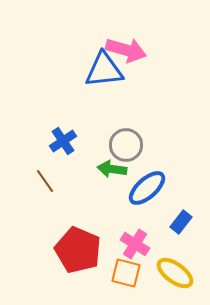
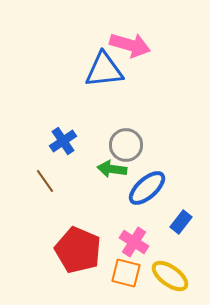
pink arrow: moved 4 px right, 5 px up
pink cross: moved 1 px left, 2 px up
yellow ellipse: moved 5 px left, 3 px down
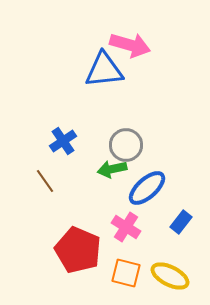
green arrow: rotated 20 degrees counterclockwise
pink cross: moved 8 px left, 15 px up
yellow ellipse: rotated 9 degrees counterclockwise
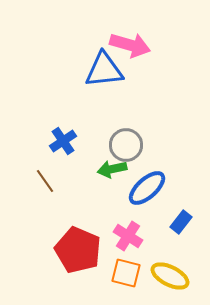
pink cross: moved 2 px right, 9 px down
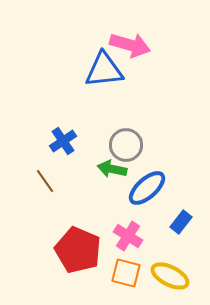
green arrow: rotated 24 degrees clockwise
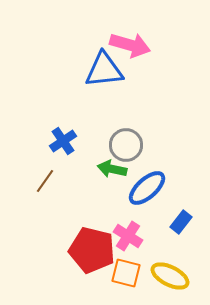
brown line: rotated 70 degrees clockwise
red pentagon: moved 14 px right; rotated 9 degrees counterclockwise
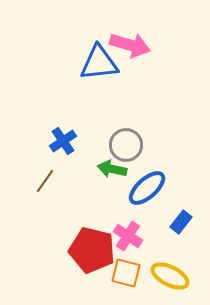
blue triangle: moved 5 px left, 7 px up
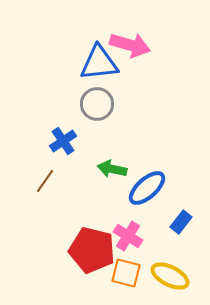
gray circle: moved 29 px left, 41 px up
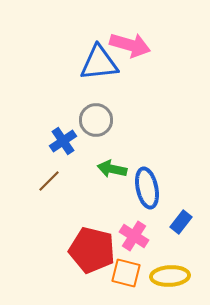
gray circle: moved 1 px left, 16 px down
brown line: moved 4 px right; rotated 10 degrees clockwise
blue ellipse: rotated 60 degrees counterclockwise
pink cross: moved 6 px right
yellow ellipse: rotated 30 degrees counterclockwise
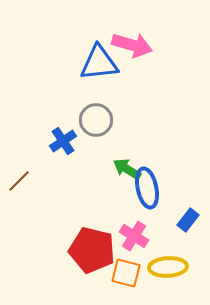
pink arrow: moved 2 px right
green arrow: moved 15 px right; rotated 20 degrees clockwise
brown line: moved 30 px left
blue rectangle: moved 7 px right, 2 px up
yellow ellipse: moved 2 px left, 9 px up
